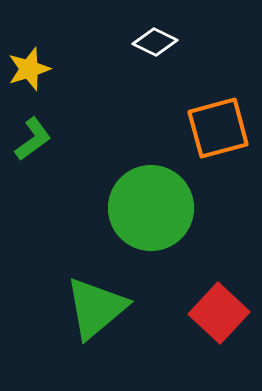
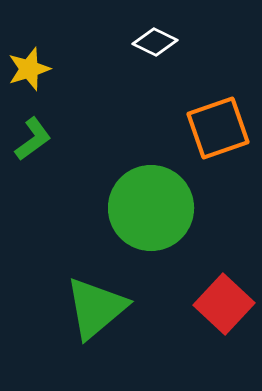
orange square: rotated 4 degrees counterclockwise
red square: moved 5 px right, 9 px up
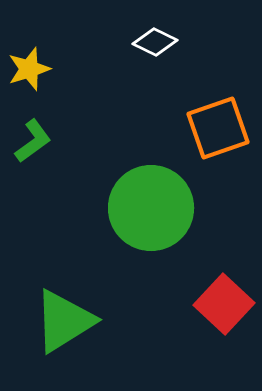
green L-shape: moved 2 px down
green triangle: moved 32 px left, 13 px down; rotated 8 degrees clockwise
